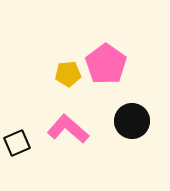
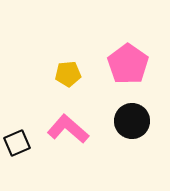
pink pentagon: moved 22 px right
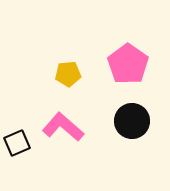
pink L-shape: moved 5 px left, 2 px up
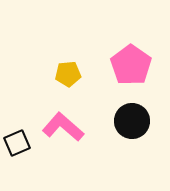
pink pentagon: moved 3 px right, 1 px down
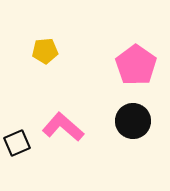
pink pentagon: moved 5 px right
yellow pentagon: moved 23 px left, 23 px up
black circle: moved 1 px right
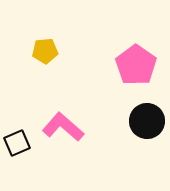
black circle: moved 14 px right
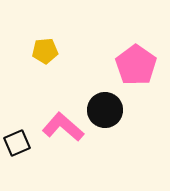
black circle: moved 42 px left, 11 px up
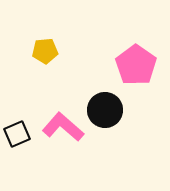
black square: moved 9 px up
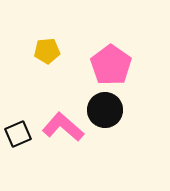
yellow pentagon: moved 2 px right
pink pentagon: moved 25 px left
black square: moved 1 px right
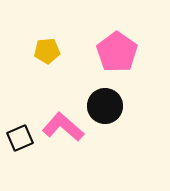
pink pentagon: moved 6 px right, 13 px up
black circle: moved 4 px up
black square: moved 2 px right, 4 px down
